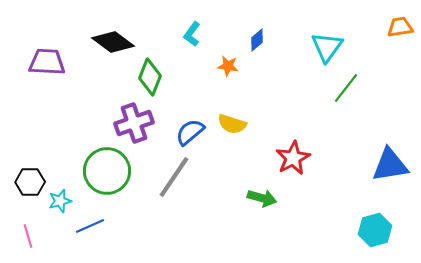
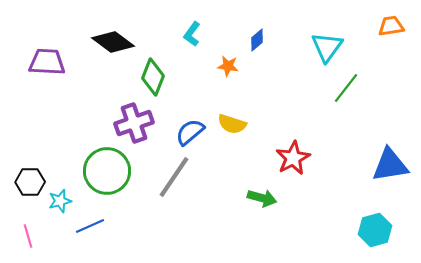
orange trapezoid: moved 9 px left, 1 px up
green diamond: moved 3 px right
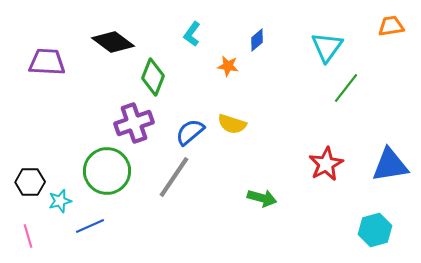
red star: moved 33 px right, 6 px down
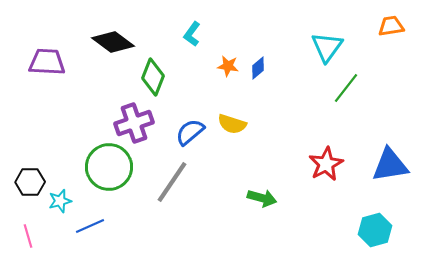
blue diamond: moved 1 px right, 28 px down
green circle: moved 2 px right, 4 px up
gray line: moved 2 px left, 5 px down
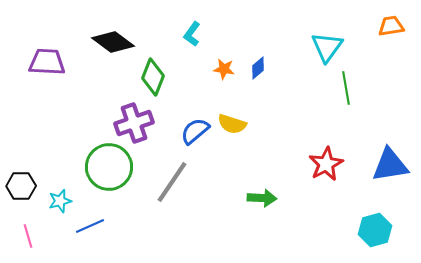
orange star: moved 4 px left, 3 px down
green line: rotated 48 degrees counterclockwise
blue semicircle: moved 5 px right, 1 px up
black hexagon: moved 9 px left, 4 px down
green arrow: rotated 12 degrees counterclockwise
